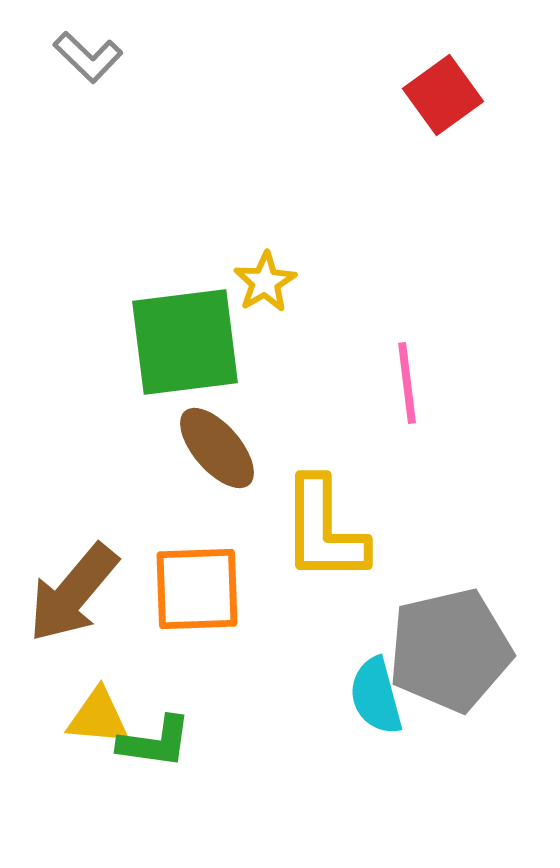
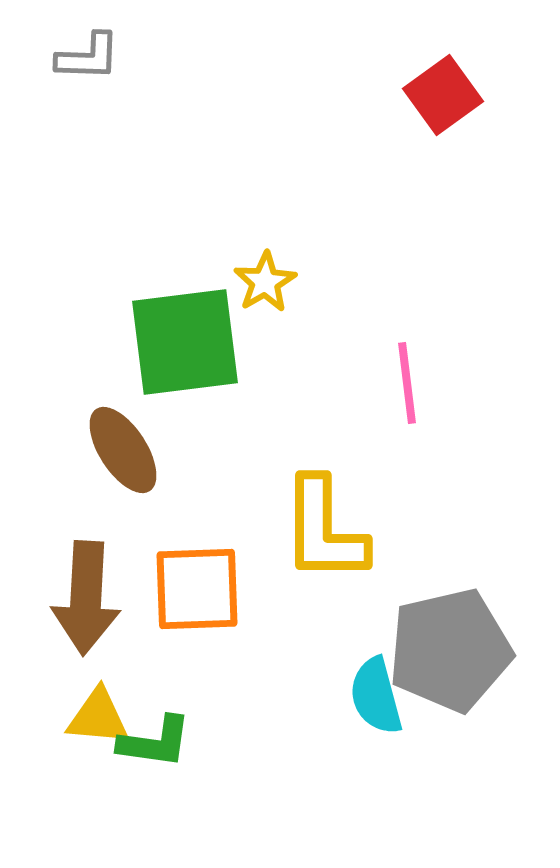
gray L-shape: rotated 42 degrees counterclockwise
brown ellipse: moved 94 px left, 2 px down; rotated 8 degrees clockwise
brown arrow: moved 13 px right, 5 px down; rotated 37 degrees counterclockwise
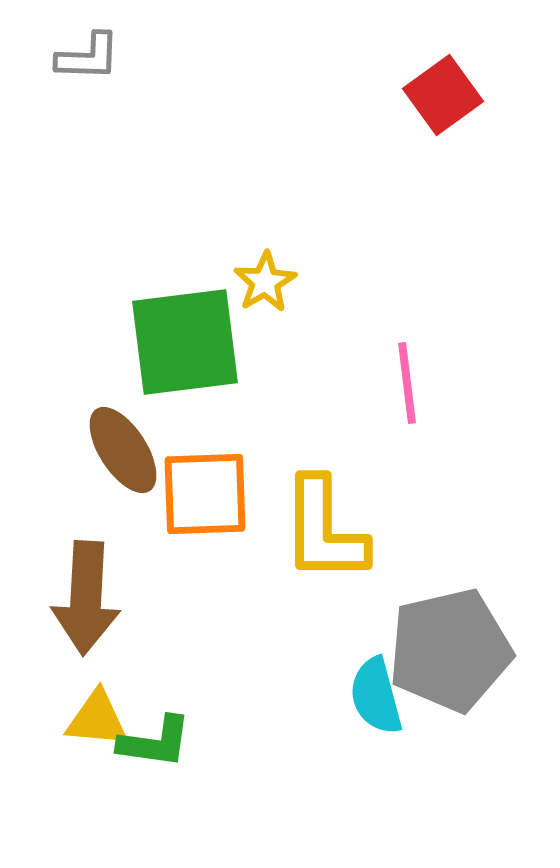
orange square: moved 8 px right, 95 px up
yellow triangle: moved 1 px left, 2 px down
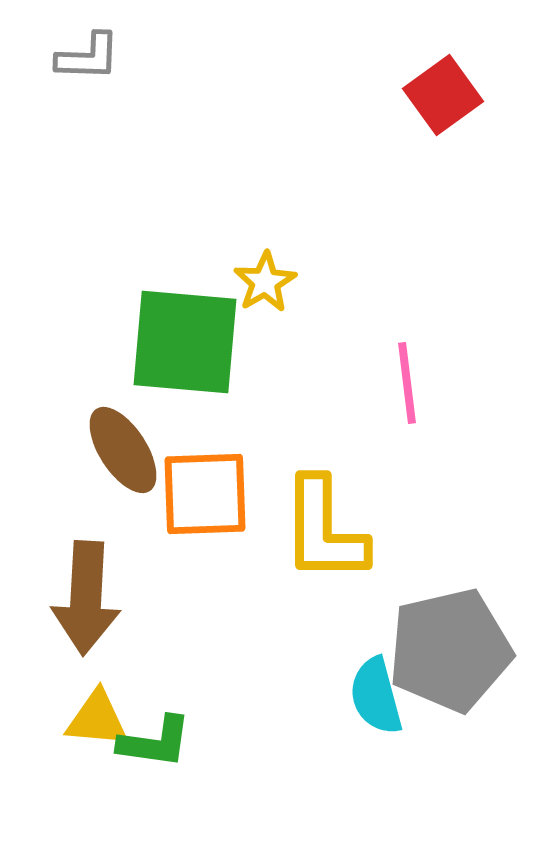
green square: rotated 12 degrees clockwise
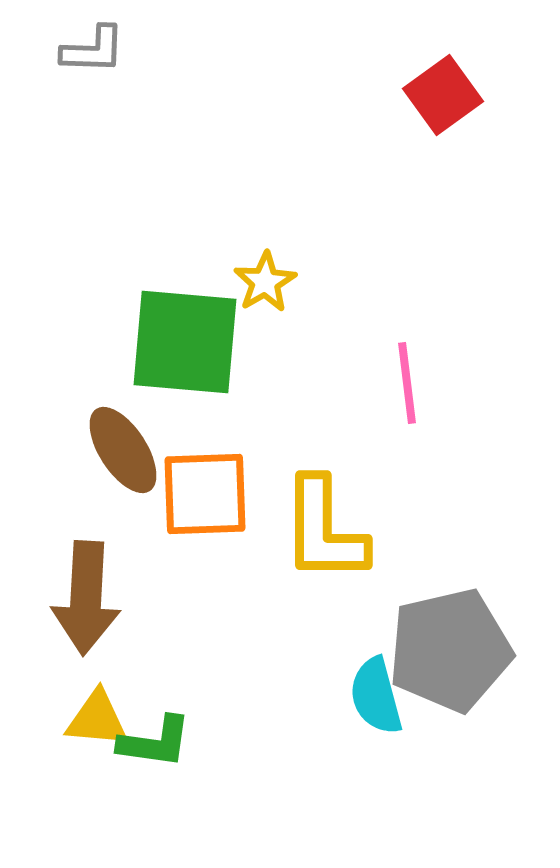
gray L-shape: moved 5 px right, 7 px up
